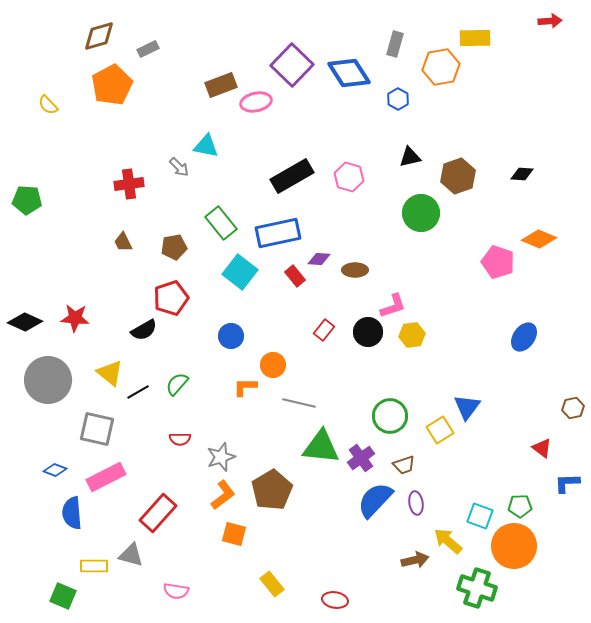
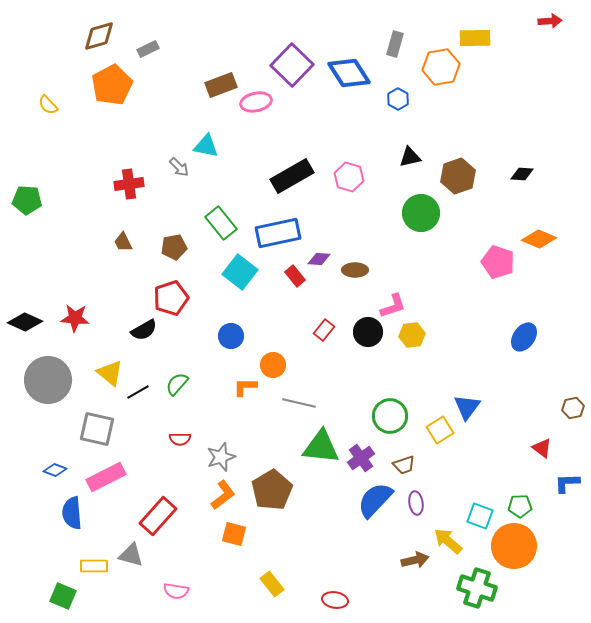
red rectangle at (158, 513): moved 3 px down
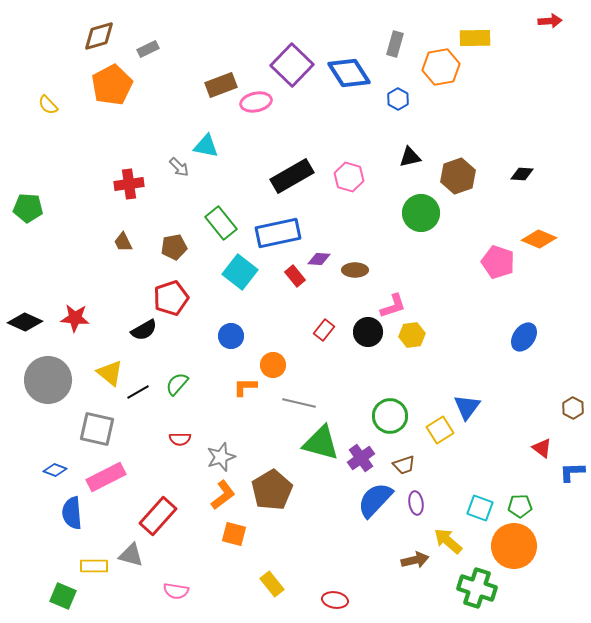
green pentagon at (27, 200): moved 1 px right, 8 px down
brown hexagon at (573, 408): rotated 20 degrees counterclockwise
green triangle at (321, 447): moved 4 px up; rotated 9 degrees clockwise
blue L-shape at (567, 483): moved 5 px right, 11 px up
cyan square at (480, 516): moved 8 px up
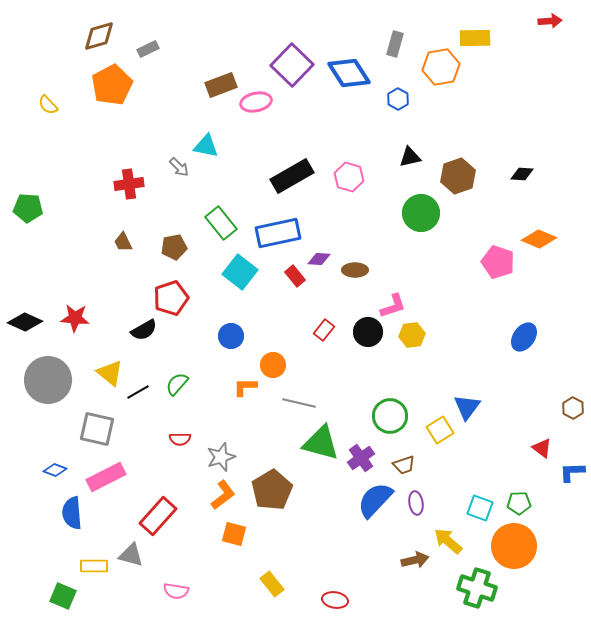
green pentagon at (520, 506): moved 1 px left, 3 px up
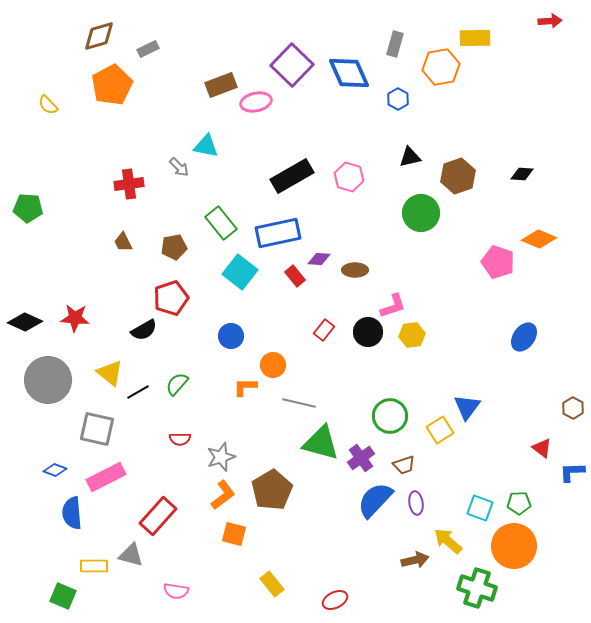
blue diamond at (349, 73): rotated 9 degrees clockwise
red ellipse at (335, 600): rotated 35 degrees counterclockwise
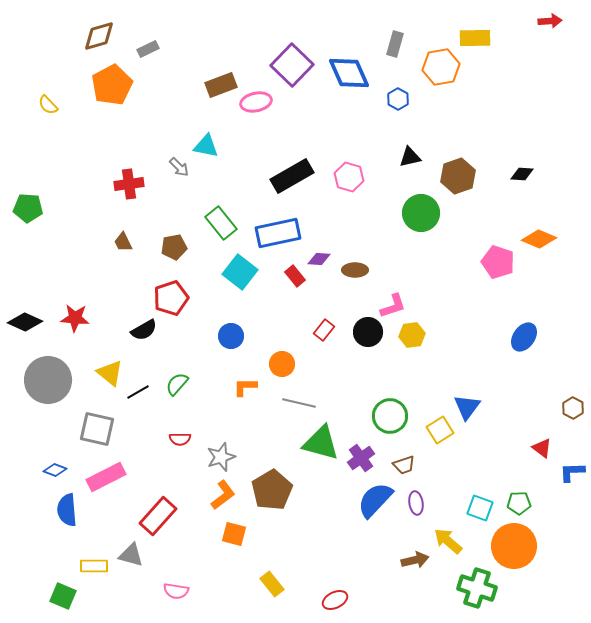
orange circle at (273, 365): moved 9 px right, 1 px up
blue semicircle at (72, 513): moved 5 px left, 3 px up
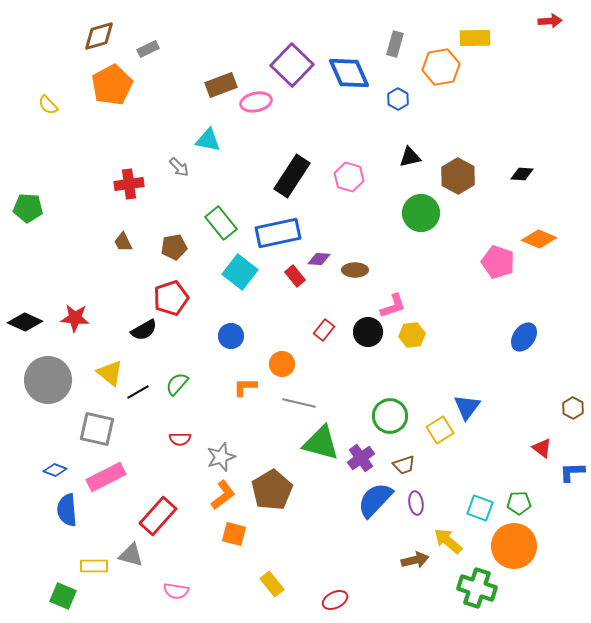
cyan triangle at (206, 146): moved 2 px right, 6 px up
black rectangle at (292, 176): rotated 27 degrees counterclockwise
brown hexagon at (458, 176): rotated 12 degrees counterclockwise
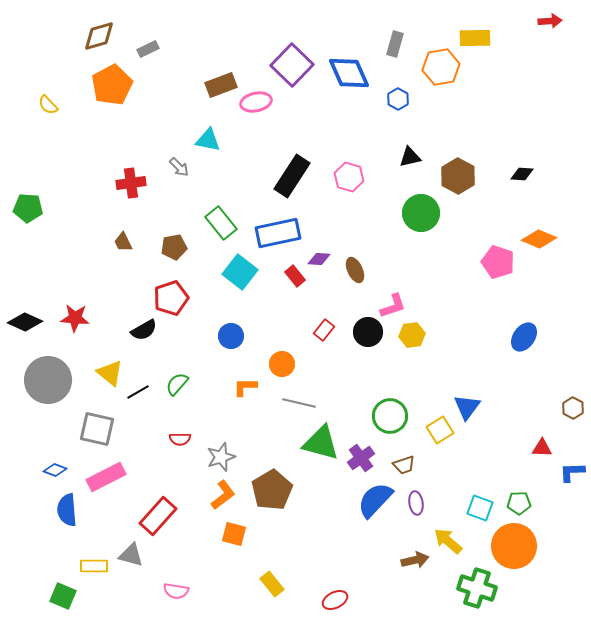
red cross at (129, 184): moved 2 px right, 1 px up
brown ellipse at (355, 270): rotated 65 degrees clockwise
red triangle at (542, 448): rotated 35 degrees counterclockwise
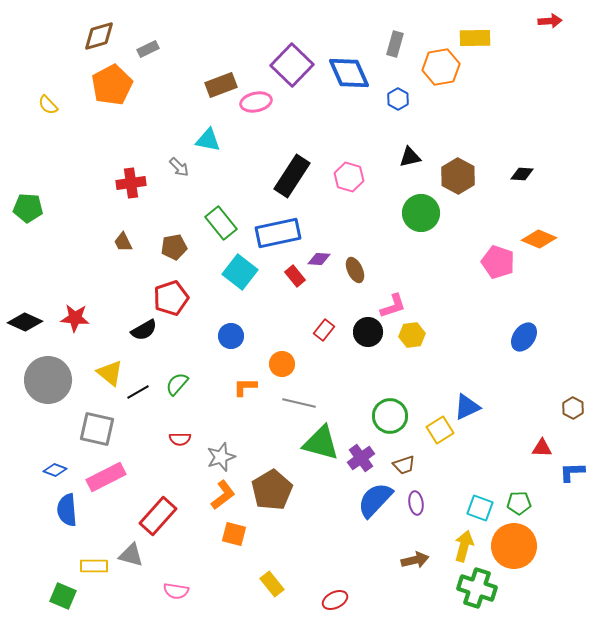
blue triangle at (467, 407): rotated 28 degrees clockwise
yellow arrow at (448, 541): moved 16 px right, 5 px down; rotated 64 degrees clockwise
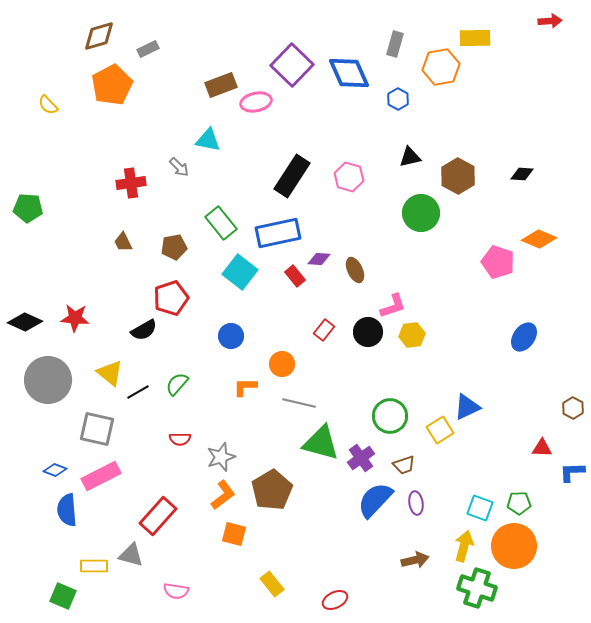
pink rectangle at (106, 477): moved 5 px left, 1 px up
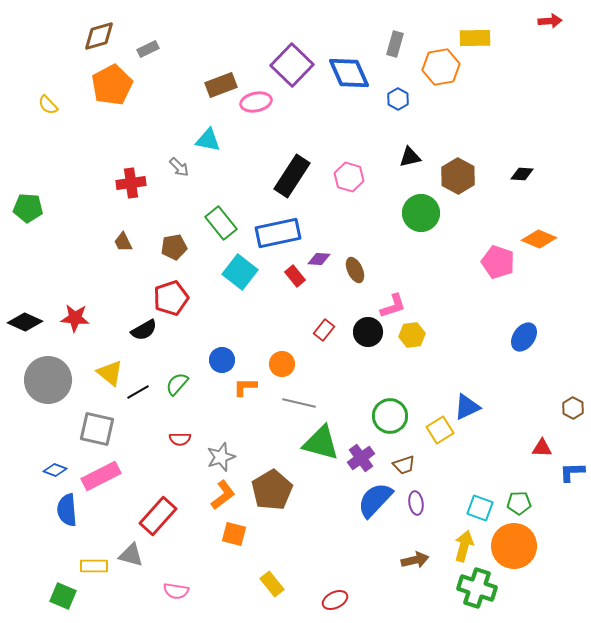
blue circle at (231, 336): moved 9 px left, 24 px down
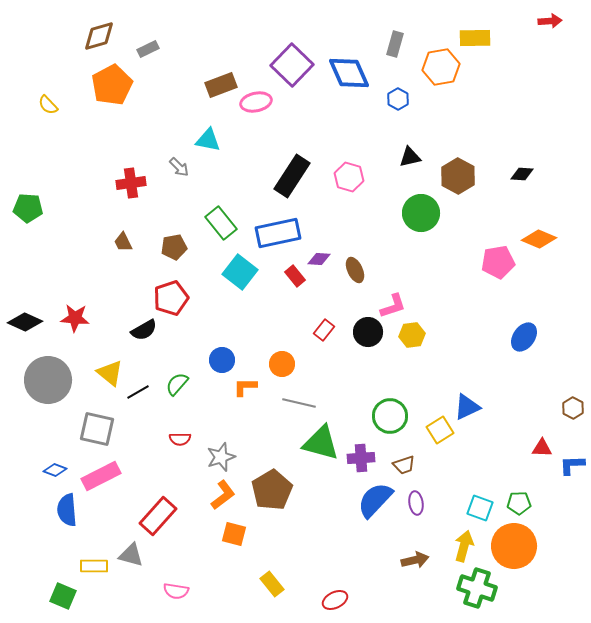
pink pentagon at (498, 262): rotated 28 degrees counterclockwise
purple cross at (361, 458): rotated 32 degrees clockwise
blue L-shape at (572, 472): moved 7 px up
